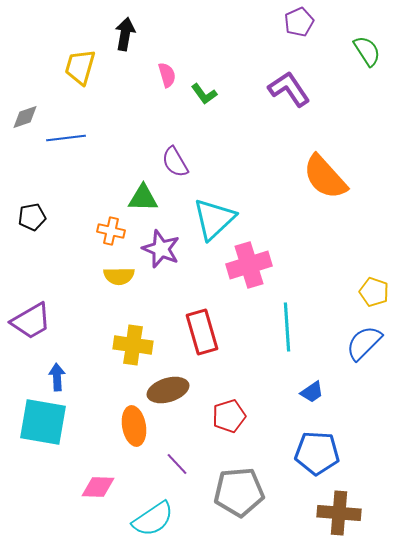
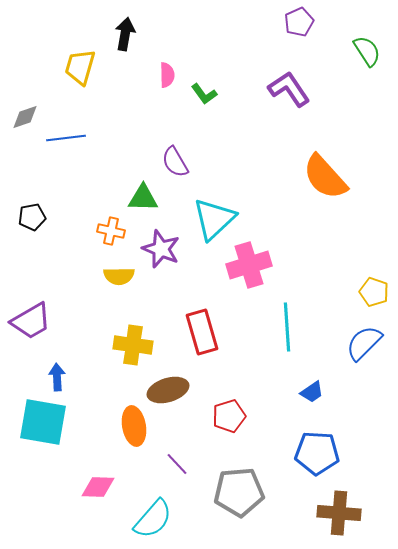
pink semicircle: rotated 15 degrees clockwise
cyan semicircle: rotated 15 degrees counterclockwise
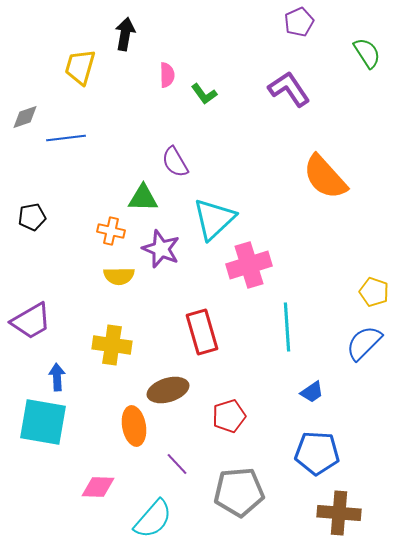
green semicircle: moved 2 px down
yellow cross: moved 21 px left
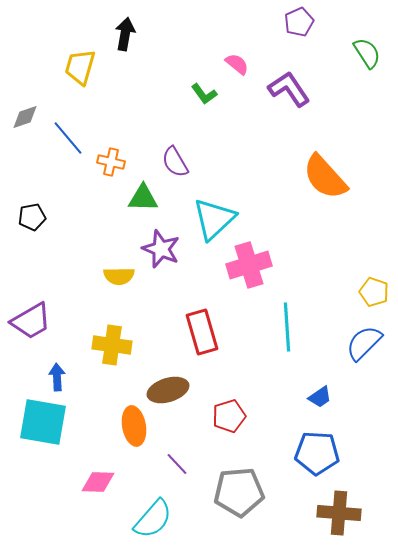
pink semicircle: moved 70 px right, 11 px up; rotated 50 degrees counterclockwise
blue line: moved 2 px right; rotated 57 degrees clockwise
orange cross: moved 69 px up
blue trapezoid: moved 8 px right, 5 px down
pink diamond: moved 5 px up
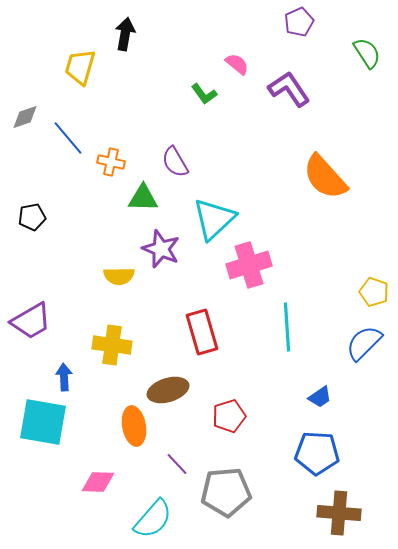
blue arrow: moved 7 px right
gray pentagon: moved 13 px left
